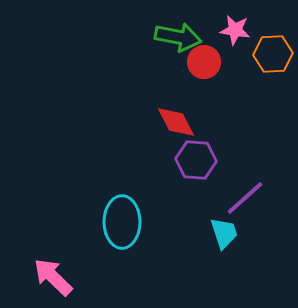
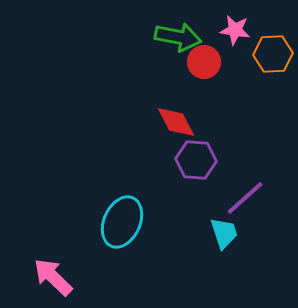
cyan ellipse: rotated 24 degrees clockwise
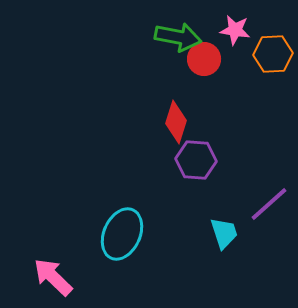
red circle: moved 3 px up
red diamond: rotated 45 degrees clockwise
purple line: moved 24 px right, 6 px down
cyan ellipse: moved 12 px down
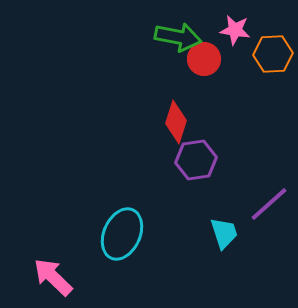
purple hexagon: rotated 12 degrees counterclockwise
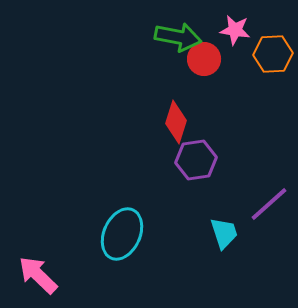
pink arrow: moved 15 px left, 2 px up
